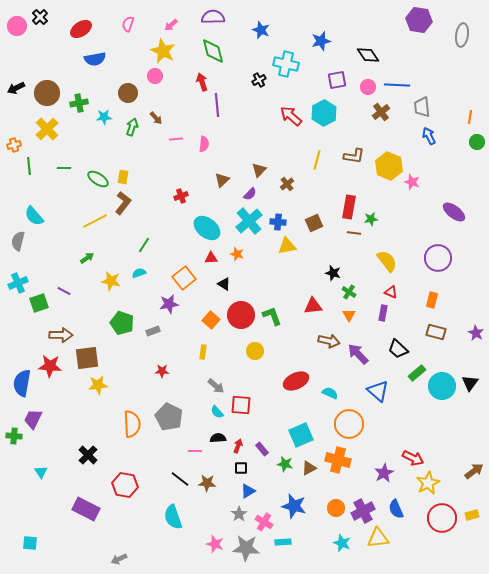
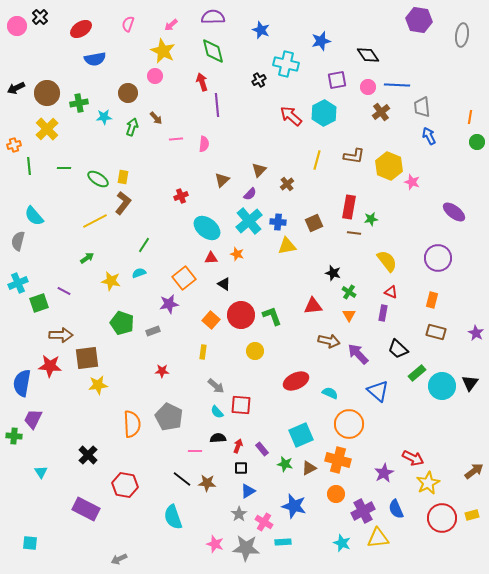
black line at (180, 479): moved 2 px right
orange circle at (336, 508): moved 14 px up
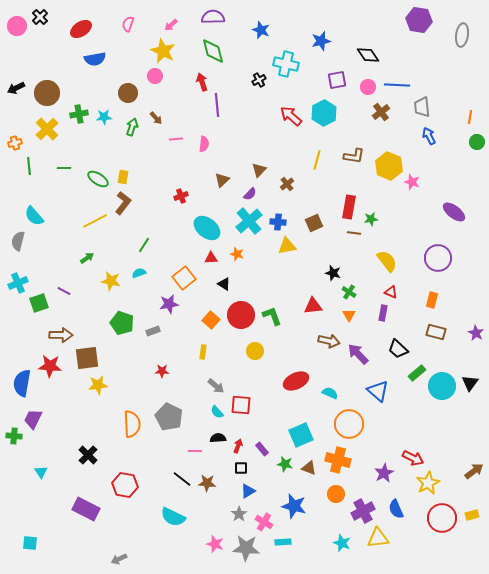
green cross at (79, 103): moved 11 px down
orange cross at (14, 145): moved 1 px right, 2 px up
brown triangle at (309, 468): rotated 49 degrees clockwise
cyan semicircle at (173, 517): rotated 45 degrees counterclockwise
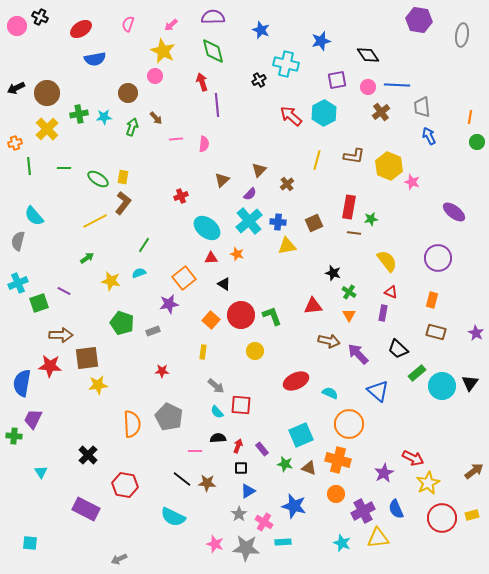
black cross at (40, 17): rotated 21 degrees counterclockwise
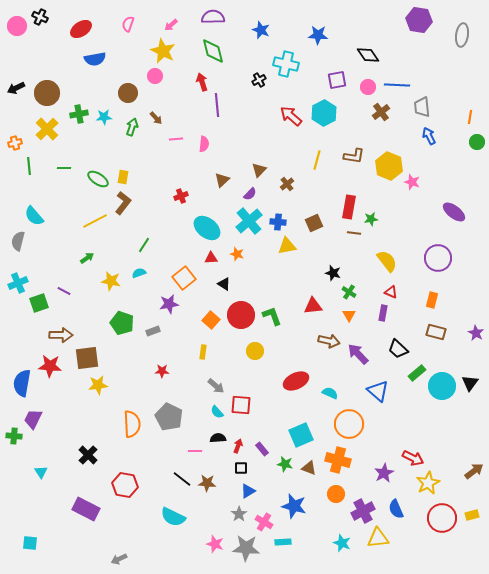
blue star at (321, 41): moved 3 px left, 6 px up; rotated 18 degrees clockwise
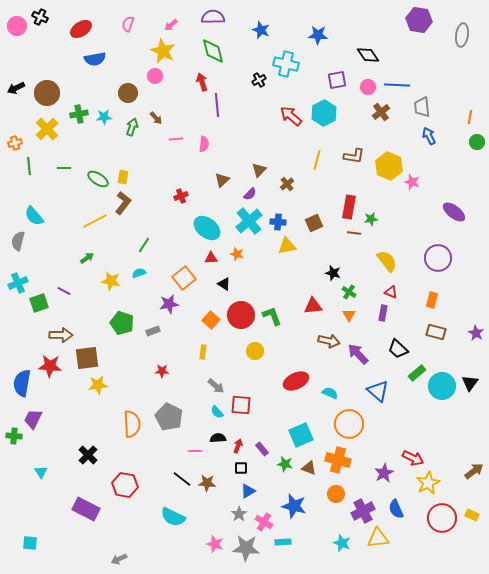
yellow rectangle at (472, 515): rotated 40 degrees clockwise
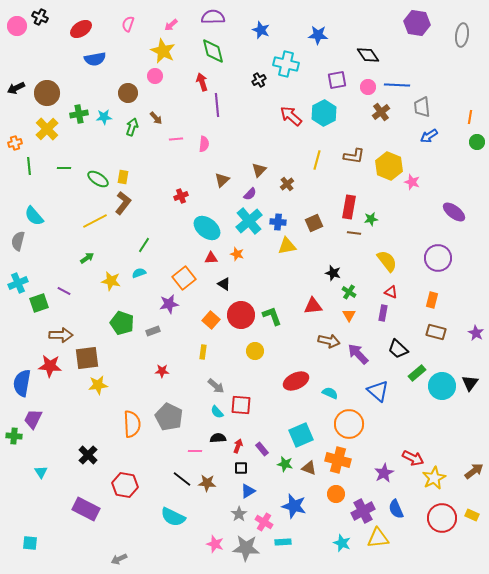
purple hexagon at (419, 20): moved 2 px left, 3 px down
blue arrow at (429, 136): rotated 96 degrees counterclockwise
yellow star at (428, 483): moved 6 px right, 5 px up
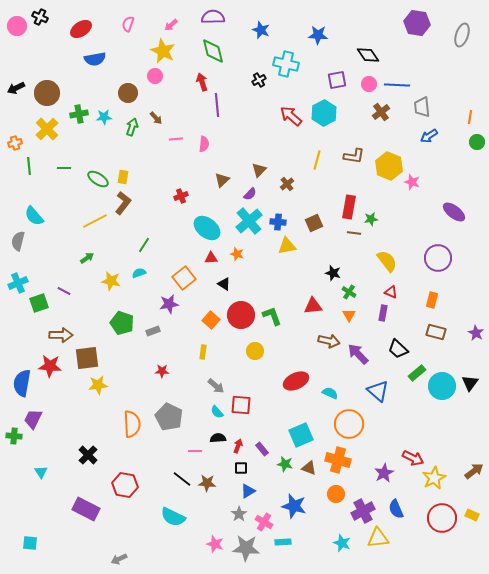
gray ellipse at (462, 35): rotated 10 degrees clockwise
pink circle at (368, 87): moved 1 px right, 3 px up
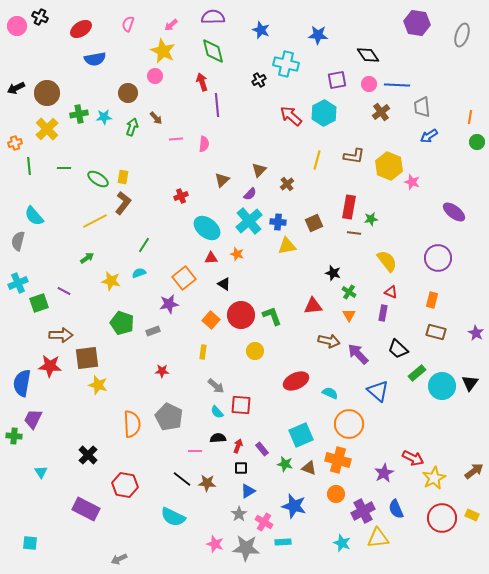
yellow star at (98, 385): rotated 24 degrees clockwise
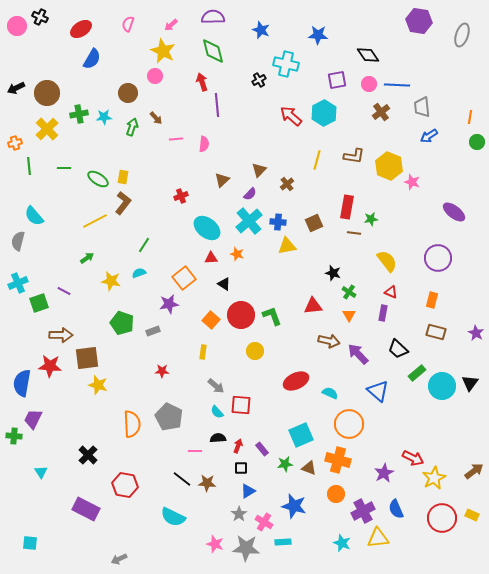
purple hexagon at (417, 23): moved 2 px right, 2 px up
blue semicircle at (95, 59): moved 3 px left; rotated 50 degrees counterclockwise
red rectangle at (349, 207): moved 2 px left
green star at (285, 464): rotated 21 degrees counterclockwise
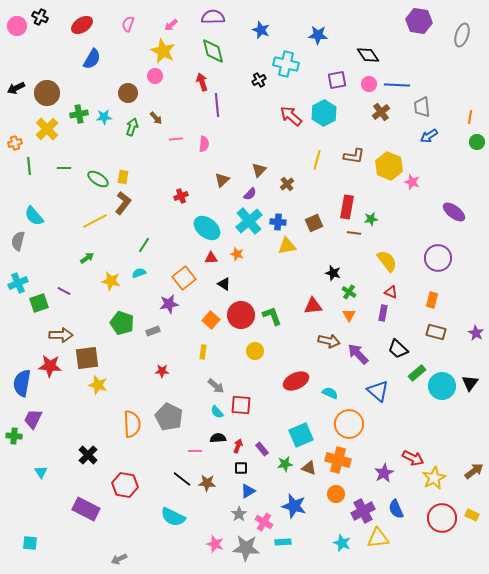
red ellipse at (81, 29): moved 1 px right, 4 px up
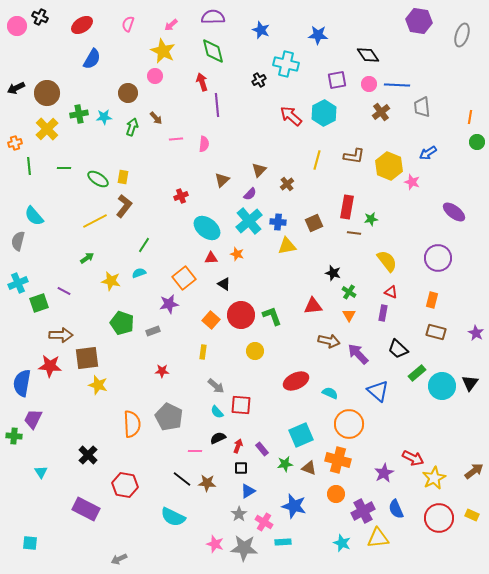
blue arrow at (429, 136): moved 1 px left, 17 px down
brown L-shape at (123, 203): moved 1 px right, 3 px down
black semicircle at (218, 438): rotated 21 degrees counterclockwise
red circle at (442, 518): moved 3 px left
gray star at (246, 548): moved 2 px left
